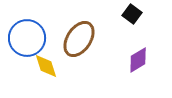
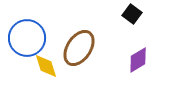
brown ellipse: moved 9 px down
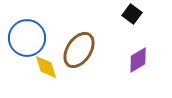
brown ellipse: moved 2 px down
yellow diamond: moved 1 px down
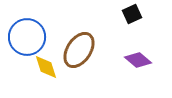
black square: rotated 30 degrees clockwise
blue circle: moved 1 px up
purple diamond: rotated 72 degrees clockwise
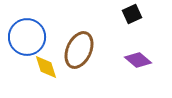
brown ellipse: rotated 9 degrees counterclockwise
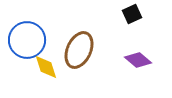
blue circle: moved 3 px down
